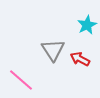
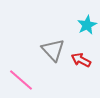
gray triangle: rotated 10 degrees counterclockwise
red arrow: moved 1 px right, 1 px down
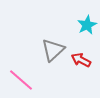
gray triangle: rotated 30 degrees clockwise
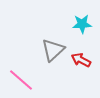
cyan star: moved 5 px left, 1 px up; rotated 24 degrees clockwise
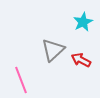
cyan star: moved 1 px right, 2 px up; rotated 24 degrees counterclockwise
pink line: rotated 28 degrees clockwise
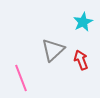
red arrow: rotated 42 degrees clockwise
pink line: moved 2 px up
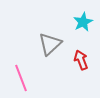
gray triangle: moved 3 px left, 6 px up
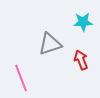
cyan star: rotated 24 degrees clockwise
gray triangle: rotated 25 degrees clockwise
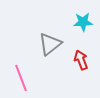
gray triangle: rotated 20 degrees counterclockwise
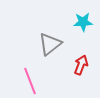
red arrow: moved 5 px down; rotated 42 degrees clockwise
pink line: moved 9 px right, 3 px down
